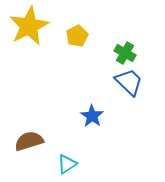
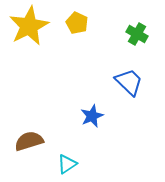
yellow pentagon: moved 13 px up; rotated 20 degrees counterclockwise
green cross: moved 12 px right, 19 px up
blue star: rotated 15 degrees clockwise
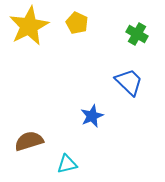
cyan triangle: rotated 20 degrees clockwise
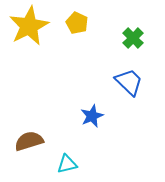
green cross: moved 4 px left, 4 px down; rotated 15 degrees clockwise
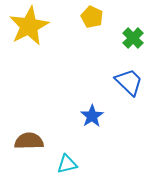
yellow pentagon: moved 15 px right, 6 px up
blue star: rotated 10 degrees counterclockwise
brown semicircle: rotated 16 degrees clockwise
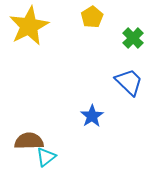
yellow pentagon: rotated 15 degrees clockwise
cyan triangle: moved 21 px left, 7 px up; rotated 25 degrees counterclockwise
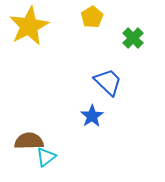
blue trapezoid: moved 21 px left
